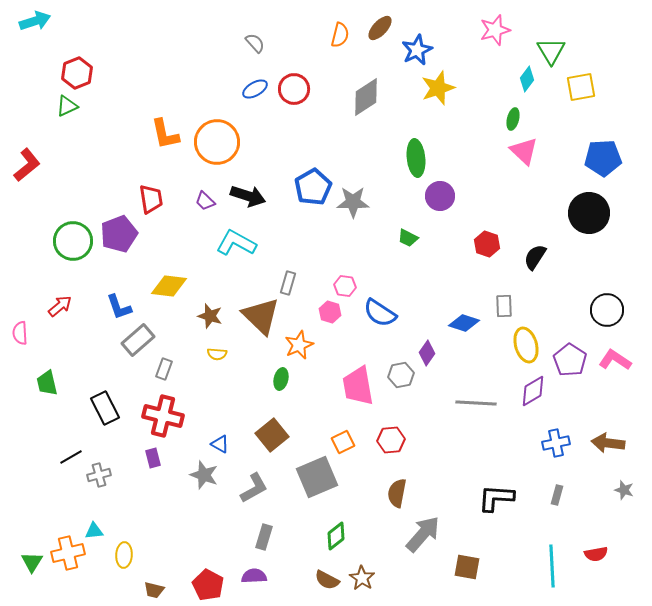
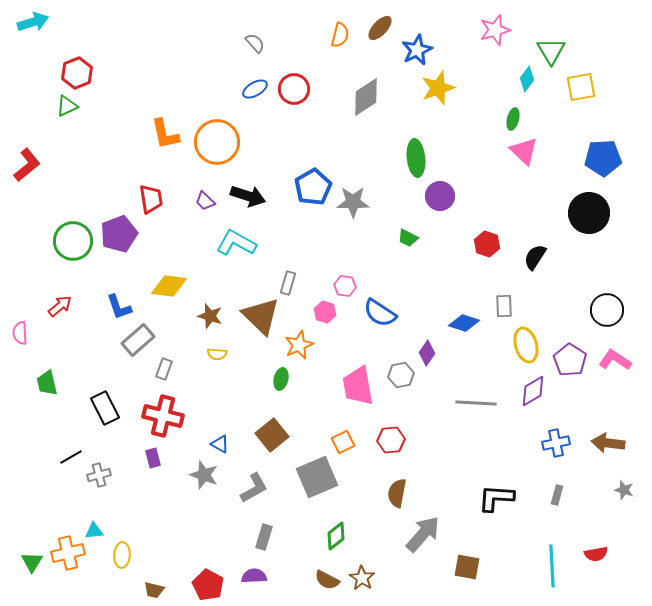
cyan arrow at (35, 21): moved 2 px left, 1 px down
pink hexagon at (330, 312): moved 5 px left
yellow ellipse at (124, 555): moved 2 px left
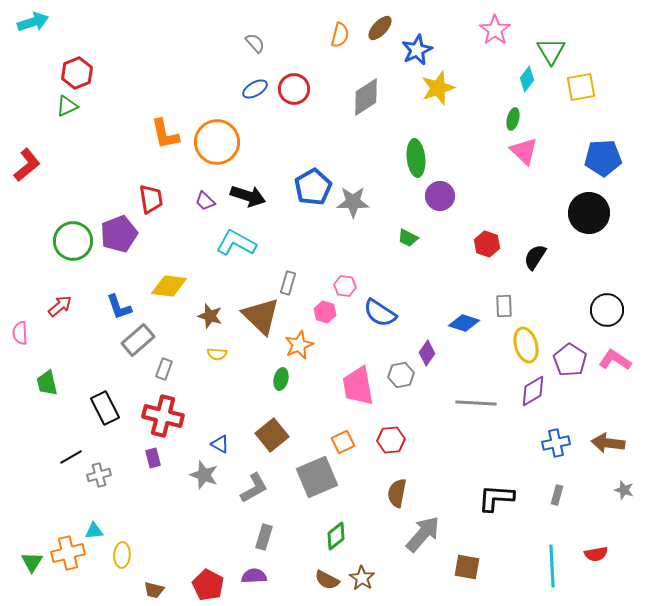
pink star at (495, 30): rotated 20 degrees counterclockwise
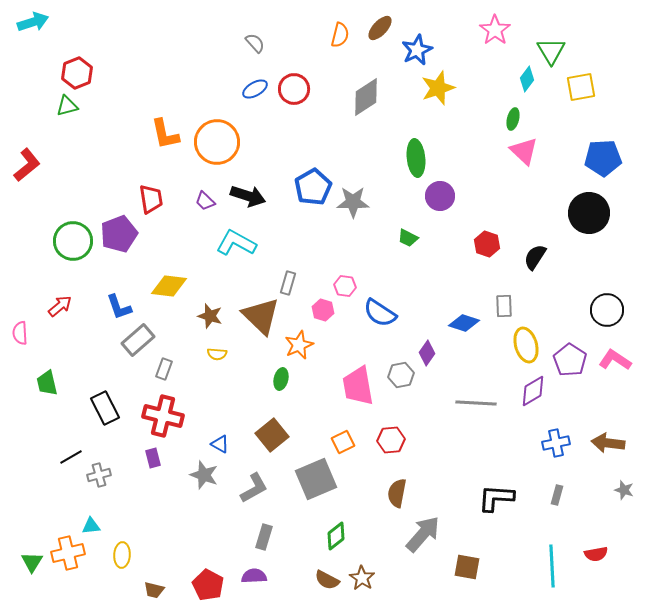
green triangle at (67, 106): rotated 10 degrees clockwise
pink hexagon at (325, 312): moved 2 px left, 2 px up
gray square at (317, 477): moved 1 px left, 2 px down
cyan triangle at (94, 531): moved 3 px left, 5 px up
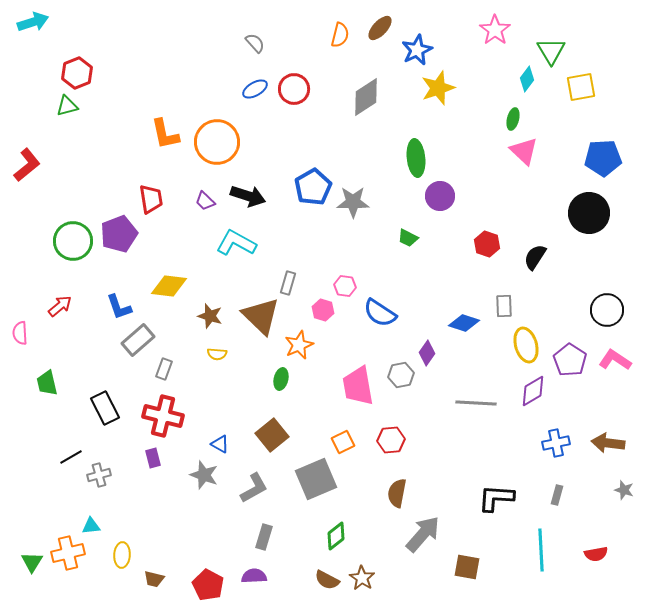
cyan line at (552, 566): moved 11 px left, 16 px up
brown trapezoid at (154, 590): moved 11 px up
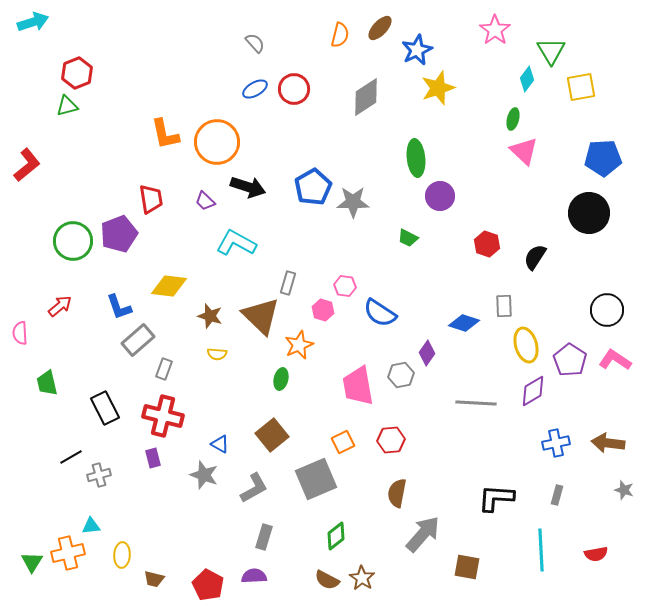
black arrow at (248, 196): moved 9 px up
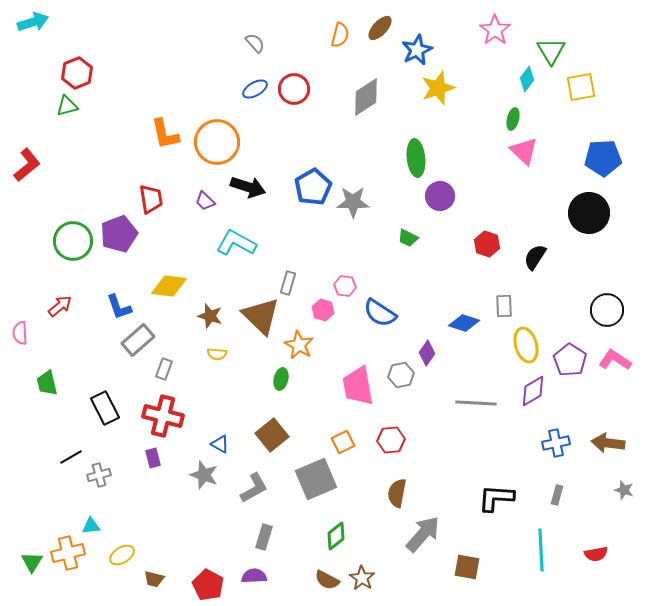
orange star at (299, 345): rotated 20 degrees counterclockwise
yellow ellipse at (122, 555): rotated 55 degrees clockwise
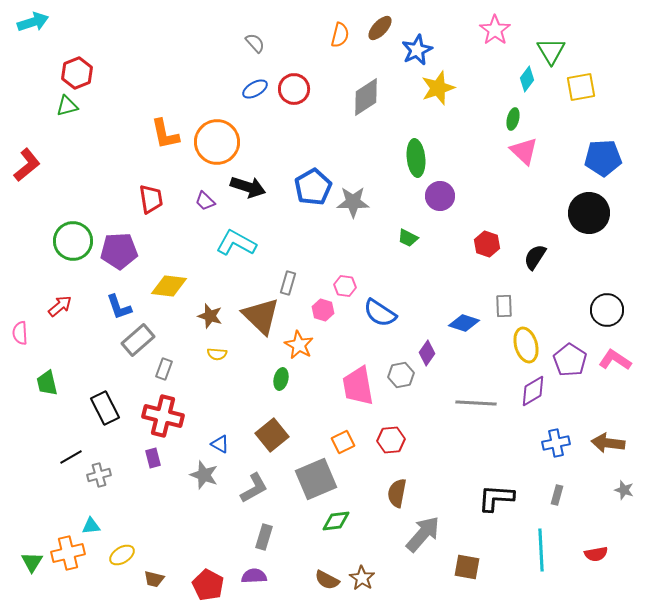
purple pentagon at (119, 234): moved 17 px down; rotated 18 degrees clockwise
green diamond at (336, 536): moved 15 px up; rotated 32 degrees clockwise
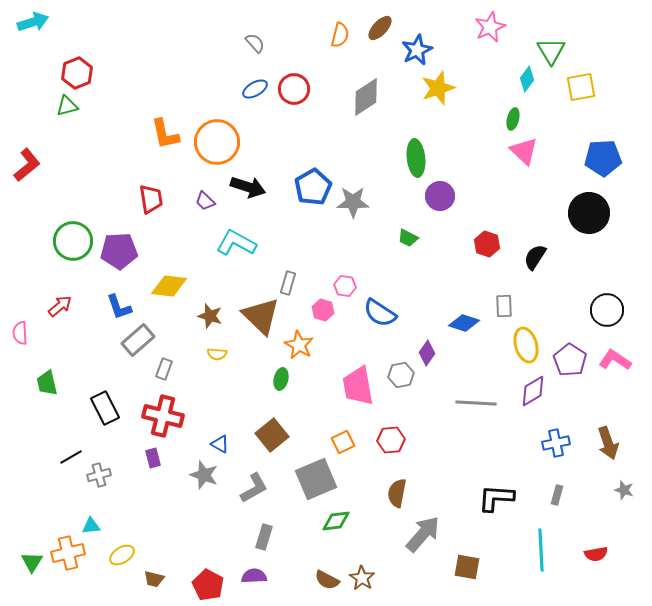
pink star at (495, 30): moved 5 px left, 3 px up; rotated 12 degrees clockwise
brown arrow at (608, 443): rotated 116 degrees counterclockwise
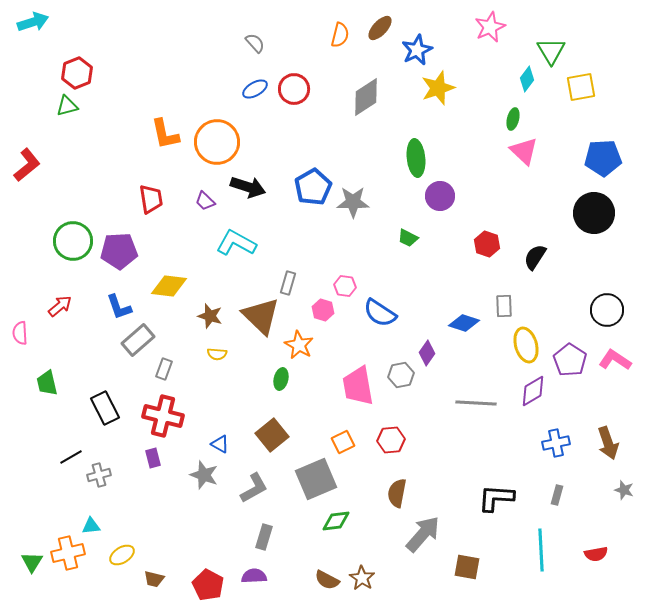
black circle at (589, 213): moved 5 px right
